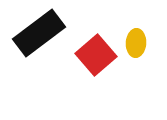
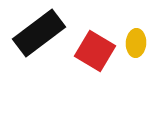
red square: moved 1 px left, 4 px up; rotated 18 degrees counterclockwise
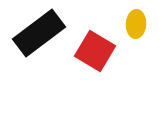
yellow ellipse: moved 19 px up
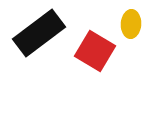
yellow ellipse: moved 5 px left
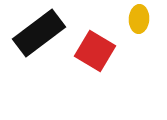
yellow ellipse: moved 8 px right, 5 px up
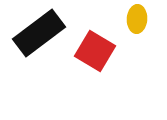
yellow ellipse: moved 2 px left
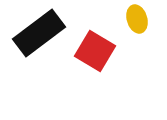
yellow ellipse: rotated 20 degrees counterclockwise
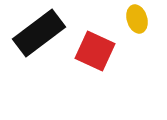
red square: rotated 6 degrees counterclockwise
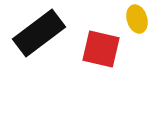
red square: moved 6 px right, 2 px up; rotated 12 degrees counterclockwise
